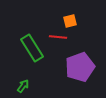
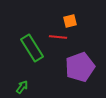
green arrow: moved 1 px left, 1 px down
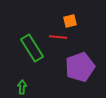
green arrow: rotated 32 degrees counterclockwise
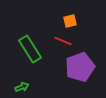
red line: moved 5 px right, 4 px down; rotated 18 degrees clockwise
green rectangle: moved 2 px left, 1 px down
green arrow: rotated 64 degrees clockwise
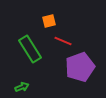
orange square: moved 21 px left
